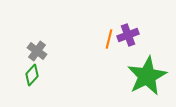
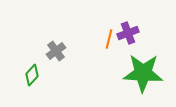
purple cross: moved 2 px up
gray cross: moved 19 px right; rotated 18 degrees clockwise
green star: moved 4 px left, 3 px up; rotated 30 degrees clockwise
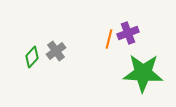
green diamond: moved 18 px up
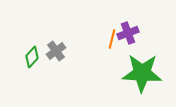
orange line: moved 3 px right
green star: moved 1 px left
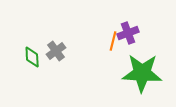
orange line: moved 1 px right, 2 px down
green diamond: rotated 45 degrees counterclockwise
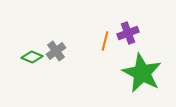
orange line: moved 8 px left
green diamond: rotated 65 degrees counterclockwise
green star: rotated 24 degrees clockwise
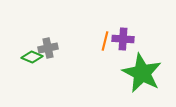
purple cross: moved 5 px left, 6 px down; rotated 25 degrees clockwise
gray cross: moved 8 px left, 3 px up; rotated 24 degrees clockwise
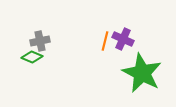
purple cross: rotated 20 degrees clockwise
gray cross: moved 8 px left, 7 px up
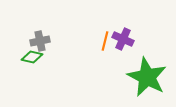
green diamond: rotated 10 degrees counterclockwise
green star: moved 5 px right, 4 px down
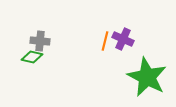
gray cross: rotated 18 degrees clockwise
